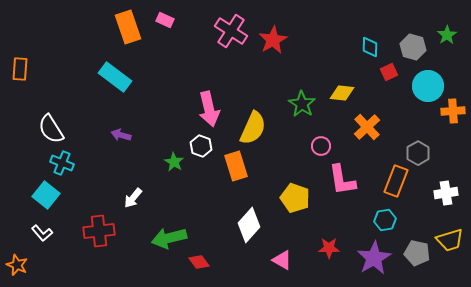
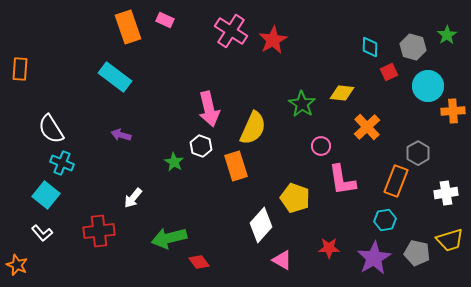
white diamond at (249, 225): moved 12 px right
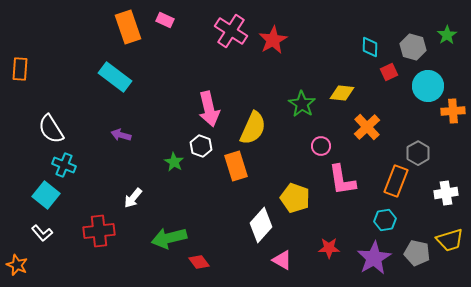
cyan cross at (62, 163): moved 2 px right, 2 px down
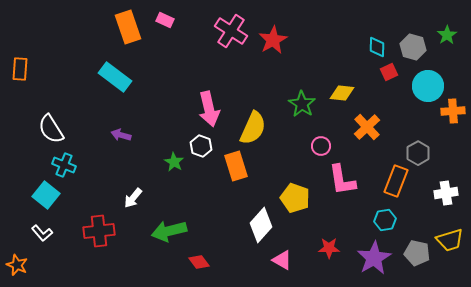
cyan diamond at (370, 47): moved 7 px right
green arrow at (169, 238): moved 7 px up
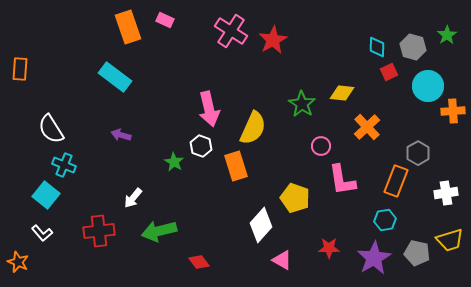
green arrow at (169, 231): moved 10 px left
orange star at (17, 265): moved 1 px right, 3 px up
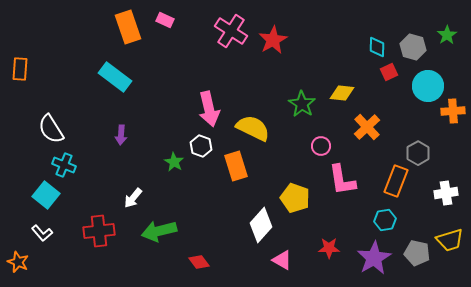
yellow semicircle at (253, 128): rotated 88 degrees counterclockwise
purple arrow at (121, 135): rotated 102 degrees counterclockwise
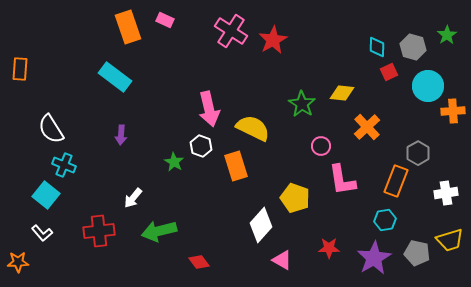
orange star at (18, 262): rotated 25 degrees counterclockwise
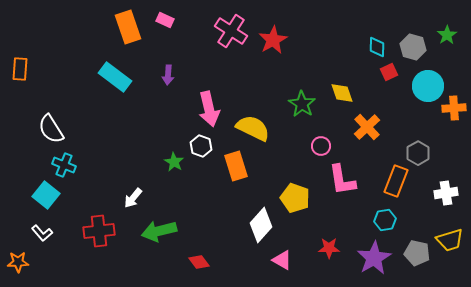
yellow diamond at (342, 93): rotated 65 degrees clockwise
orange cross at (453, 111): moved 1 px right, 3 px up
purple arrow at (121, 135): moved 47 px right, 60 px up
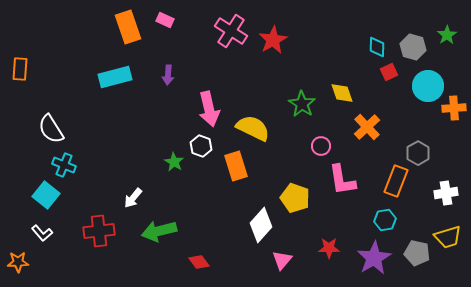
cyan rectangle at (115, 77): rotated 52 degrees counterclockwise
yellow trapezoid at (450, 240): moved 2 px left, 3 px up
pink triangle at (282, 260): rotated 40 degrees clockwise
